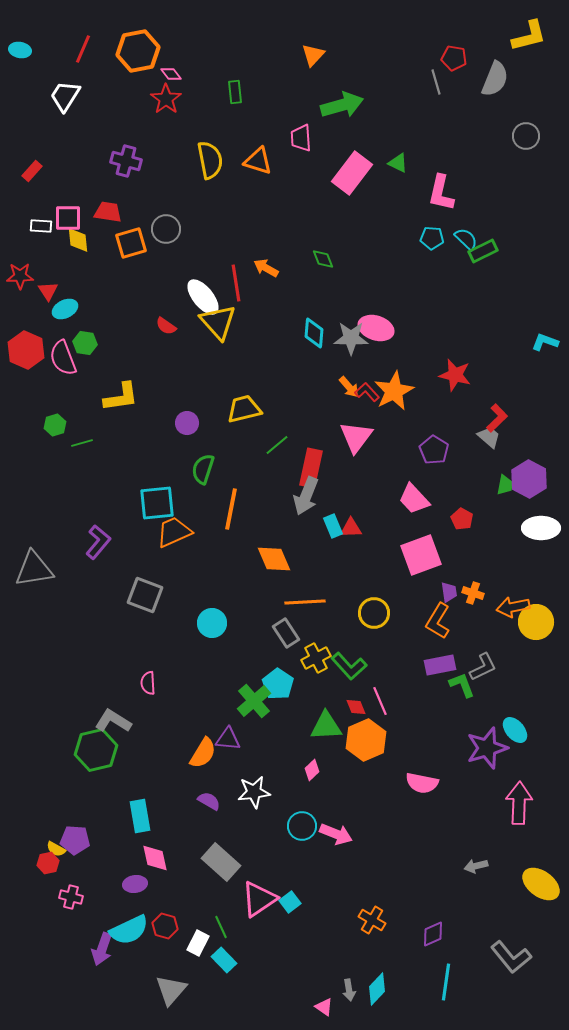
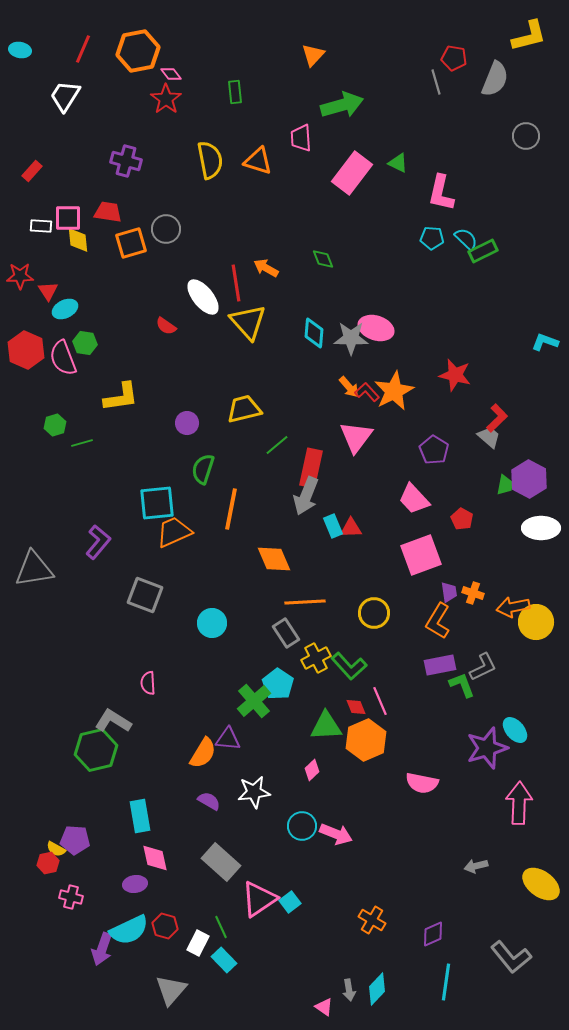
yellow triangle at (218, 322): moved 30 px right
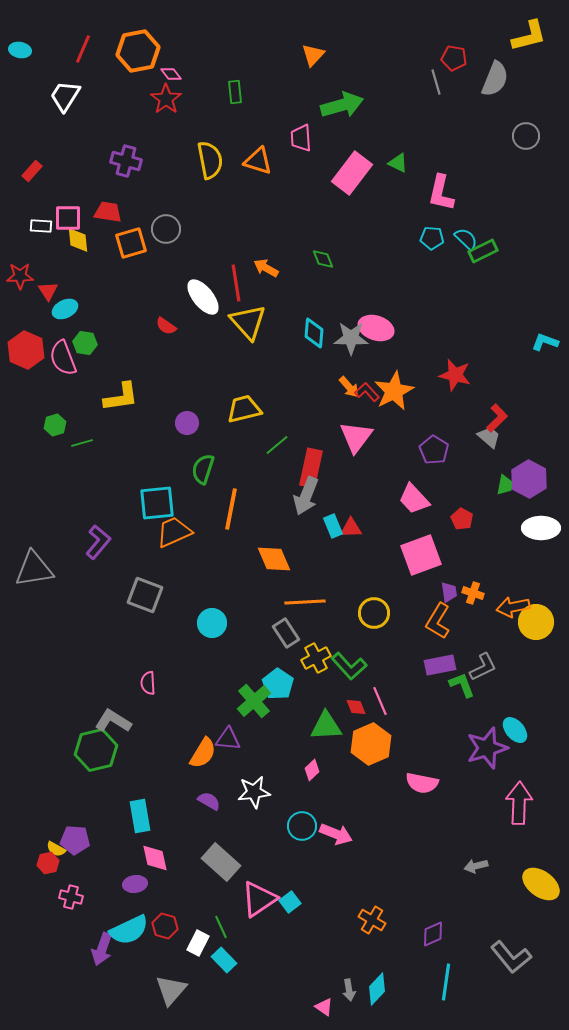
orange hexagon at (366, 740): moved 5 px right, 4 px down
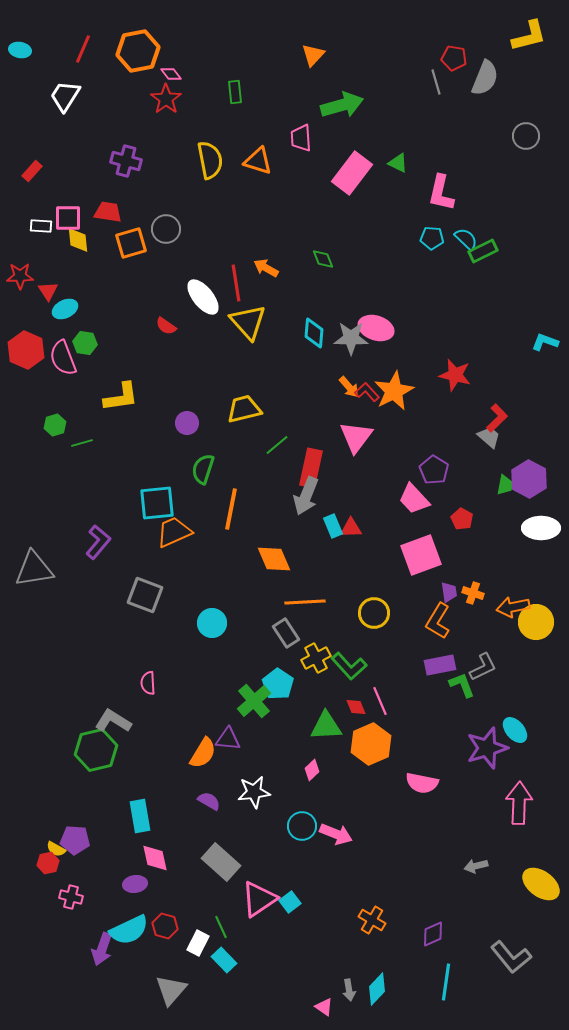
gray semicircle at (495, 79): moved 10 px left, 1 px up
purple pentagon at (434, 450): moved 20 px down
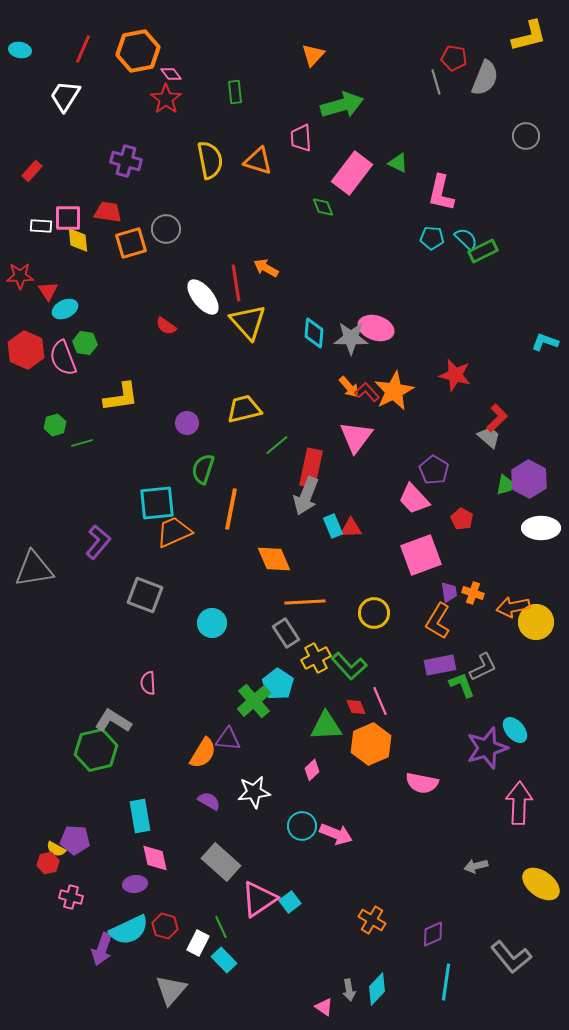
green diamond at (323, 259): moved 52 px up
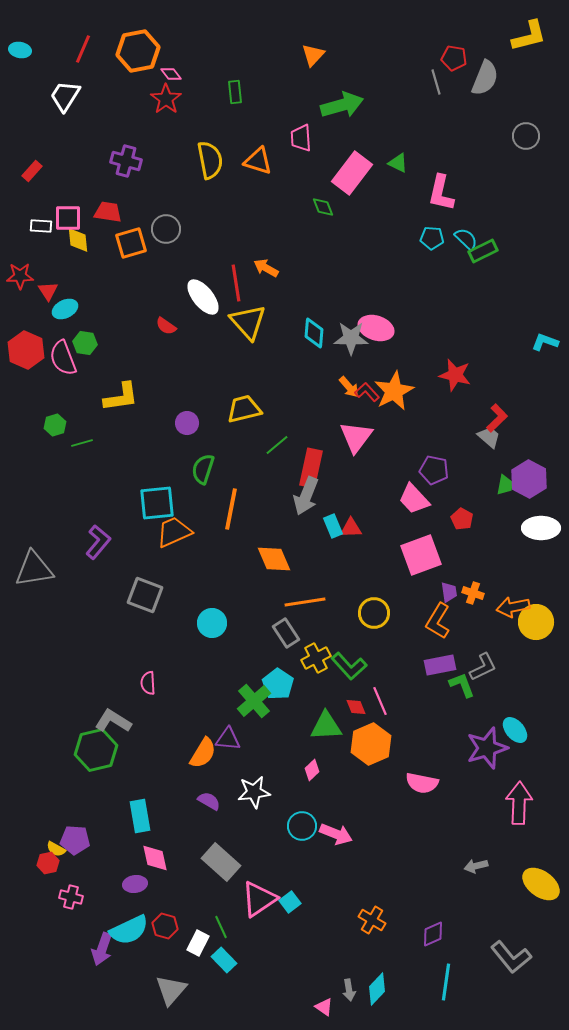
purple pentagon at (434, 470): rotated 20 degrees counterclockwise
orange line at (305, 602): rotated 6 degrees counterclockwise
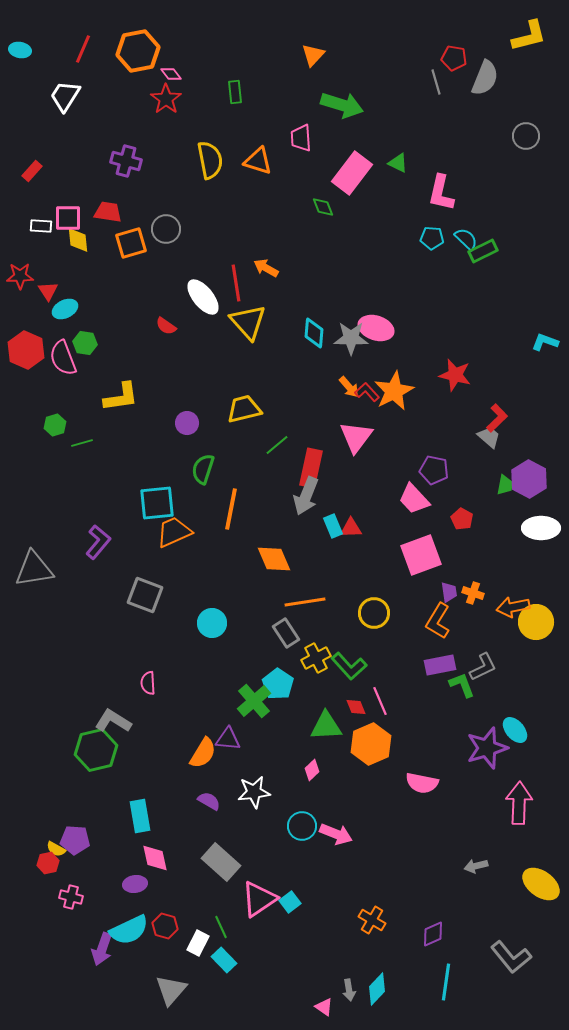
green arrow at (342, 105): rotated 33 degrees clockwise
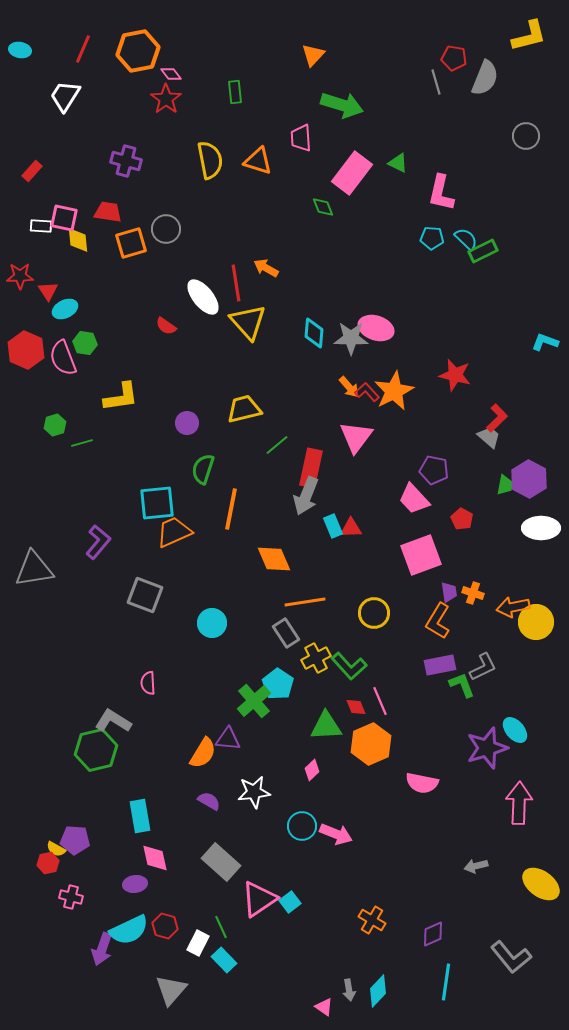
pink square at (68, 218): moved 4 px left; rotated 12 degrees clockwise
cyan diamond at (377, 989): moved 1 px right, 2 px down
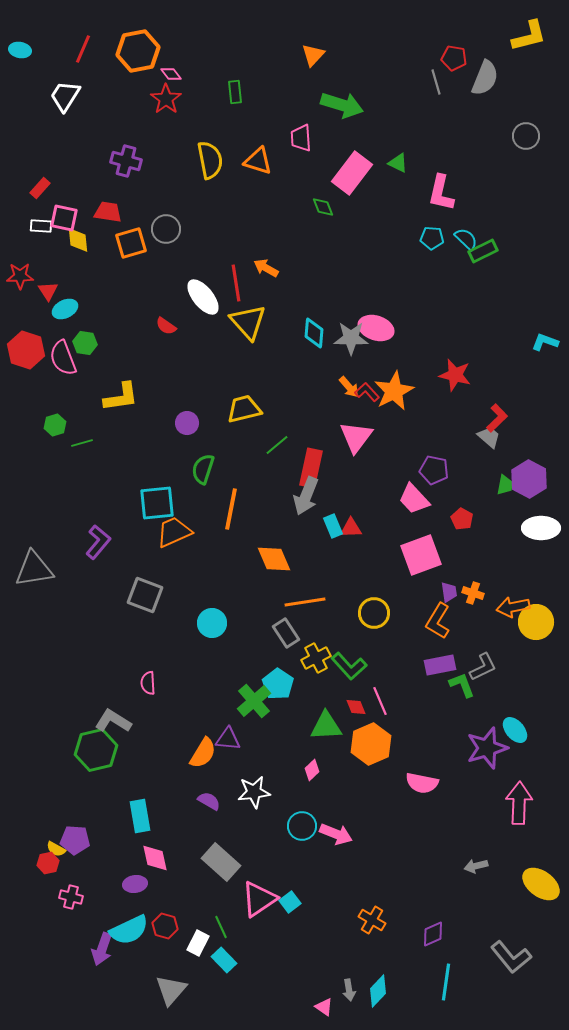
red rectangle at (32, 171): moved 8 px right, 17 px down
red hexagon at (26, 350): rotated 6 degrees counterclockwise
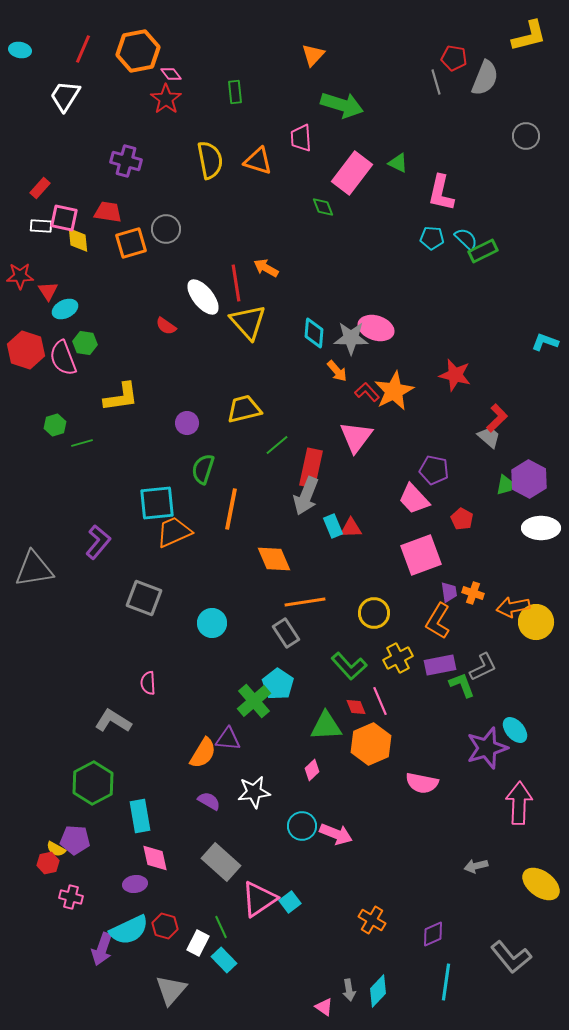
orange arrow at (349, 387): moved 12 px left, 16 px up
gray square at (145, 595): moved 1 px left, 3 px down
yellow cross at (316, 658): moved 82 px right
green hexagon at (96, 750): moved 3 px left, 33 px down; rotated 15 degrees counterclockwise
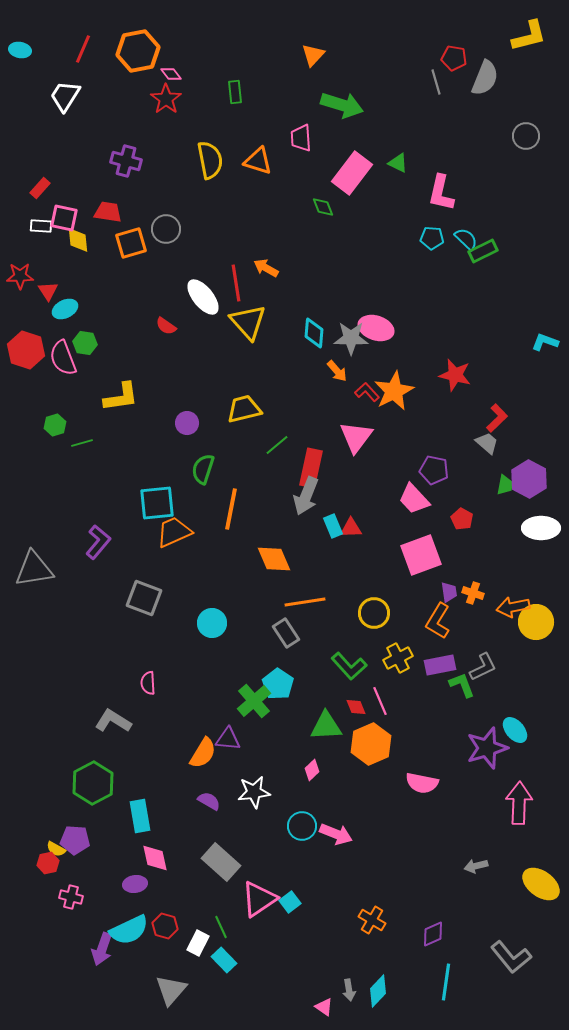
gray trapezoid at (489, 437): moved 2 px left, 6 px down
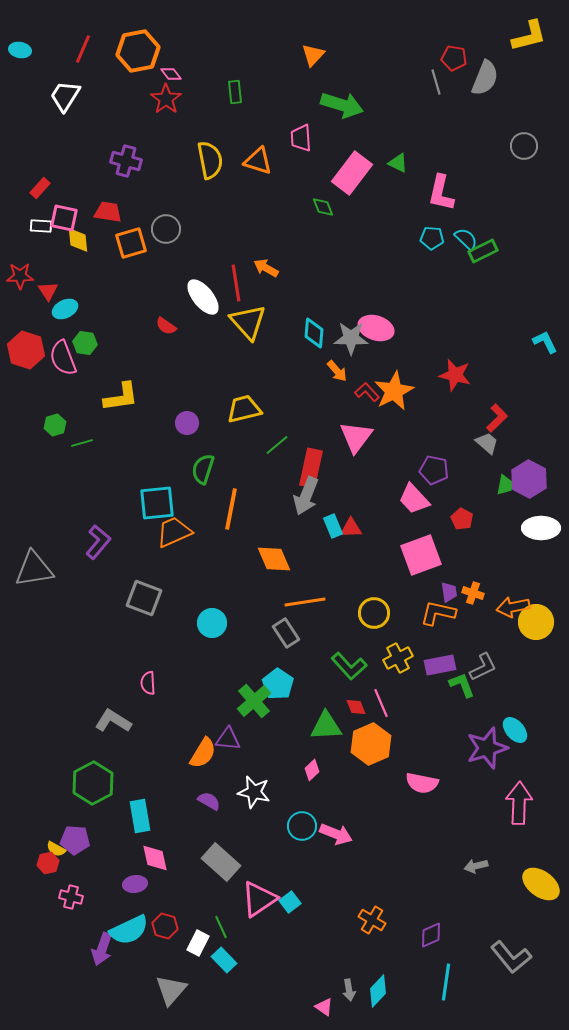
gray circle at (526, 136): moved 2 px left, 10 px down
cyan L-shape at (545, 342): rotated 44 degrees clockwise
orange L-shape at (438, 621): moved 8 px up; rotated 72 degrees clockwise
pink line at (380, 701): moved 1 px right, 2 px down
white star at (254, 792): rotated 20 degrees clockwise
purple diamond at (433, 934): moved 2 px left, 1 px down
